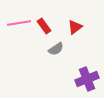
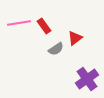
red triangle: moved 11 px down
purple cross: rotated 15 degrees counterclockwise
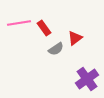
red rectangle: moved 2 px down
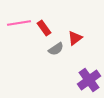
purple cross: moved 2 px right, 1 px down
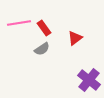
gray semicircle: moved 14 px left
purple cross: rotated 15 degrees counterclockwise
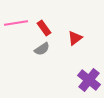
pink line: moved 3 px left
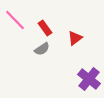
pink line: moved 1 px left, 3 px up; rotated 55 degrees clockwise
red rectangle: moved 1 px right
purple cross: moved 1 px up
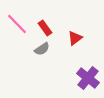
pink line: moved 2 px right, 4 px down
purple cross: moved 1 px left, 1 px up
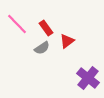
red rectangle: moved 1 px right
red triangle: moved 8 px left, 3 px down
gray semicircle: moved 1 px up
